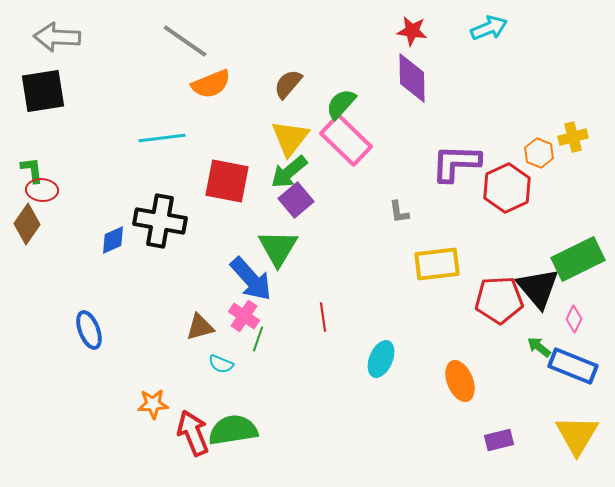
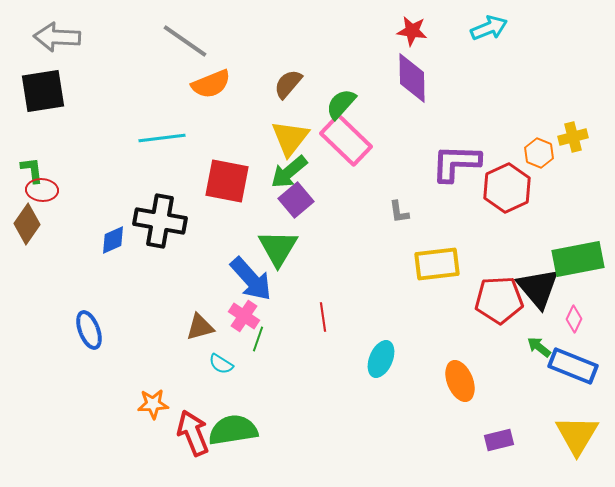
green rectangle at (578, 259): rotated 15 degrees clockwise
cyan semicircle at (221, 364): rotated 10 degrees clockwise
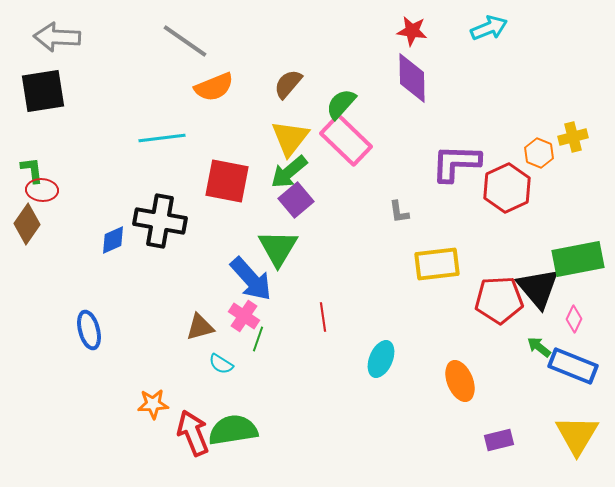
orange semicircle at (211, 84): moved 3 px right, 3 px down
blue ellipse at (89, 330): rotated 6 degrees clockwise
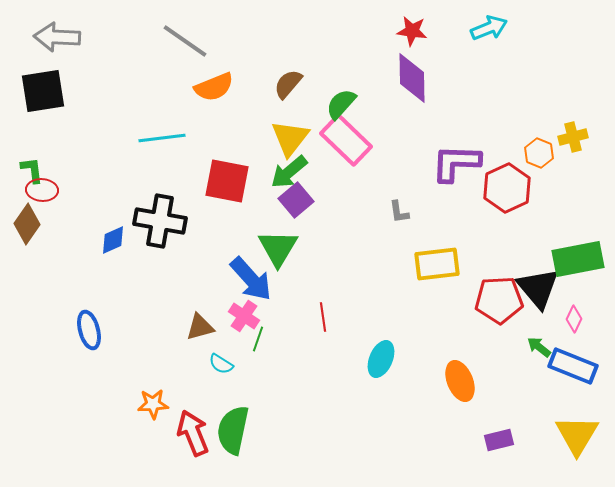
green semicircle at (233, 430): rotated 69 degrees counterclockwise
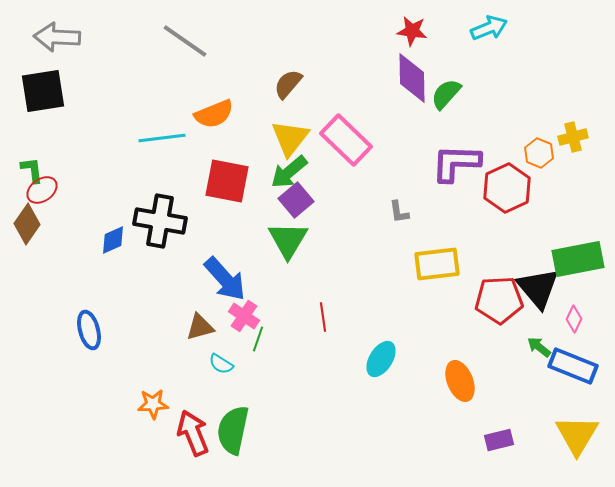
orange semicircle at (214, 87): moved 27 px down
green semicircle at (341, 104): moved 105 px right, 10 px up
red ellipse at (42, 190): rotated 40 degrees counterclockwise
green triangle at (278, 248): moved 10 px right, 8 px up
blue arrow at (251, 279): moved 26 px left
cyan ellipse at (381, 359): rotated 9 degrees clockwise
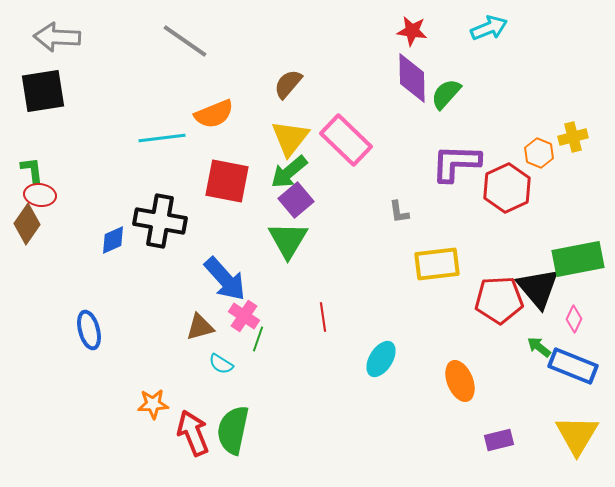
red ellipse at (42, 190): moved 2 px left, 5 px down; rotated 44 degrees clockwise
